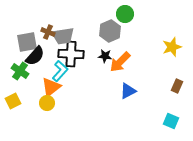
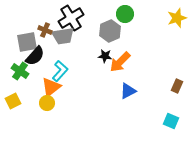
brown cross: moved 3 px left, 2 px up
yellow star: moved 5 px right, 29 px up
black cross: moved 36 px up; rotated 35 degrees counterclockwise
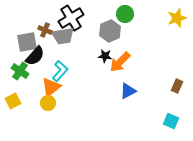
yellow circle: moved 1 px right
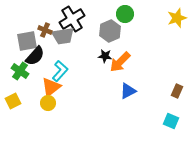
black cross: moved 1 px right, 1 px down
gray square: moved 1 px up
brown rectangle: moved 5 px down
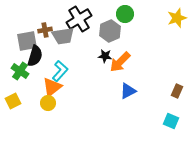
black cross: moved 7 px right
brown cross: rotated 32 degrees counterclockwise
black semicircle: rotated 25 degrees counterclockwise
orange triangle: moved 1 px right
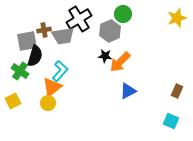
green circle: moved 2 px left
brown cross: moved 1 px left
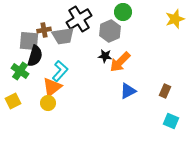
green circle: moved 2 px up
yellow star: moved 2 px left, 1 px down
gray square: moved 2 px right; rotated 15 degrees clockwise
brown rectangle: moved 12 px left
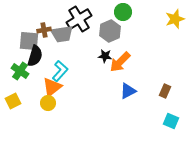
gray trapezoid: moved 1 px left, 2 px up
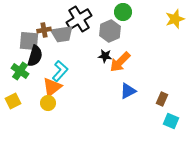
brown rectangle: moved 3 px left, 8 px down
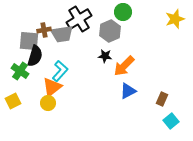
orange arrow: moved 4 px right, 4 px down
cyan square: rotated 28 degrees clockwise
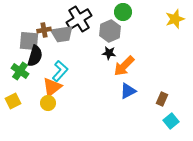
black star: moved 4 px right, 3 px up
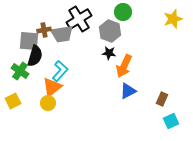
yellow star: moved 2 px left
gray hexagon: rotated 15 degrees counterclockwise
orange arrow: rotated 20 degrees counterclockwise
cyan square: rotated 14 degrees clockwise
